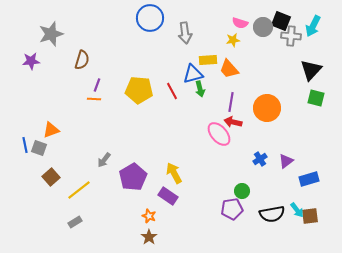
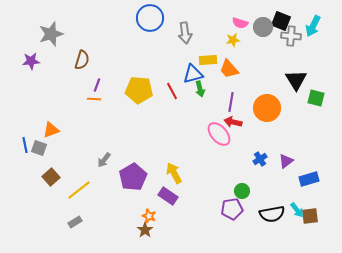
black triangle at (311, 70): moved 15 px left, 10 px down; rotated 15 degrees counterclockwise
brown star at (149, 237): moved 4 px left, 7 px up
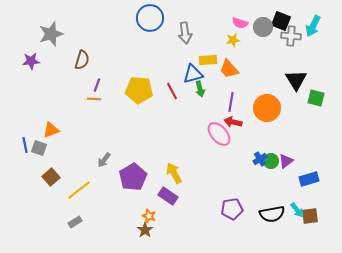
green circle at (242, 191): moved 29 px right, 30 px up
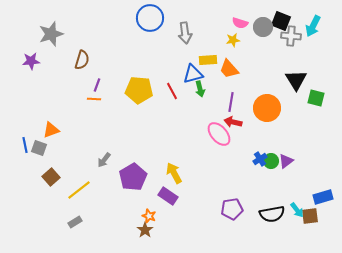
blue rectangle at (309, 179): moved 14 px right, 18 px down
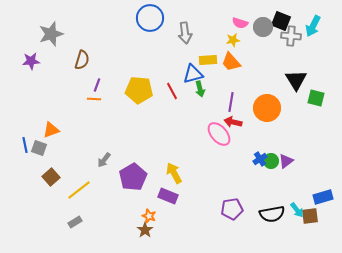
orange trapezoid at (229, 69): moved 2 px right, 7 px up
purple rectangle at (168, 196): rotated 12 degrees counterclockwise
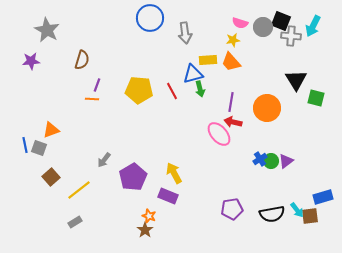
gray star at (51, 34): moved 4 px left, 4 px up; rotated 25 degrees counterclockwise
orange line at (94, 99): moved 2 px left
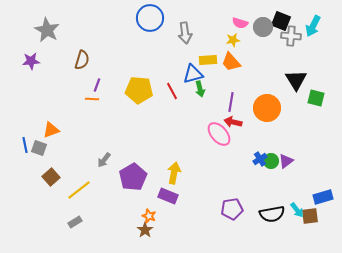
yellow arrow at (174, 173): rotated 40 degrees clockwise
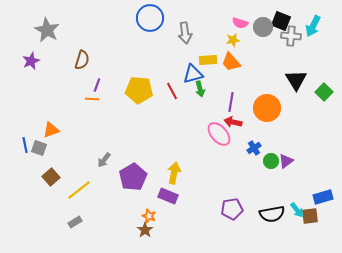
purple star at (31, 61): rotated 18 degrees counterclockwise
green square at (316, 98): moved 8 px right, 6 px up; rotated 30 degrees clockwise
blue cross at (260, 159): moved 6 px left, 11 px up
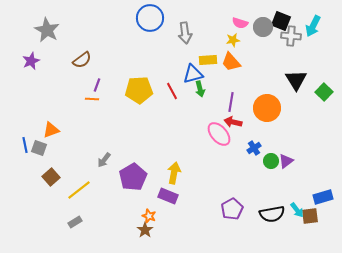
brown semicircle at (82, 60): rotated 36 degrees clockwise
yellow pentagon at (139, 90): rotated 8 degrees counterclockwise
purple pentagon at (232, 209): rotated 20 degrees counterclockwise
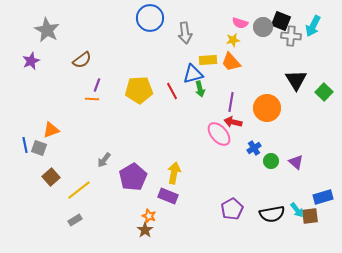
purple triangle at (286, 161): moved 10 px right, 1 px down; rotated 42 degrees counterclockwise
gray rectangle at (75, 222): moved 2 px up
